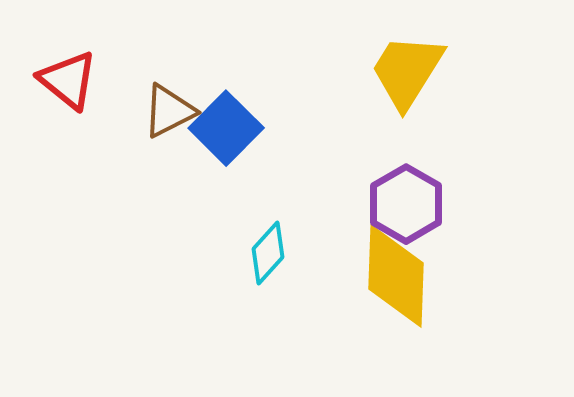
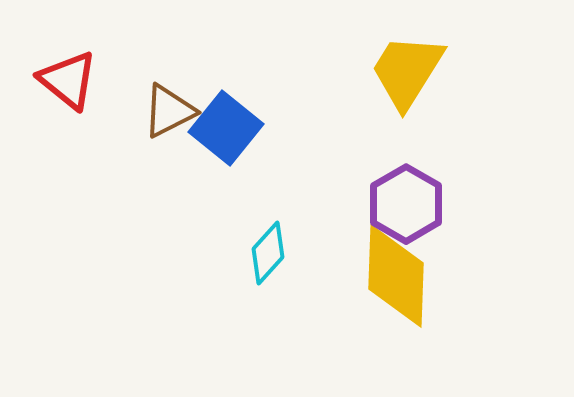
blue square: rotated 6 degrees counterclockwise
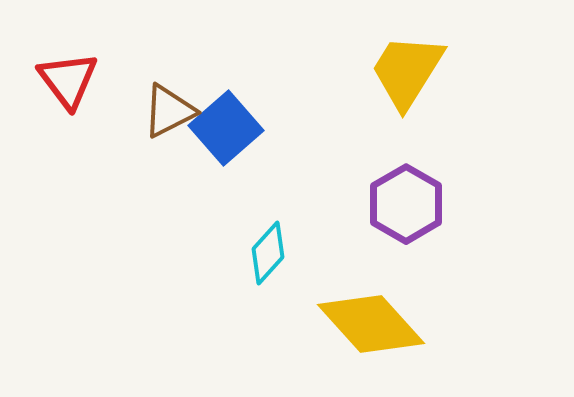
red triangle: rotated 14 degrees clockwise
blue square: rotated 10 degrees clockwise
yellow diamond: moved 25 px left, 48 px down; rotated 44 degrees counterclockwise
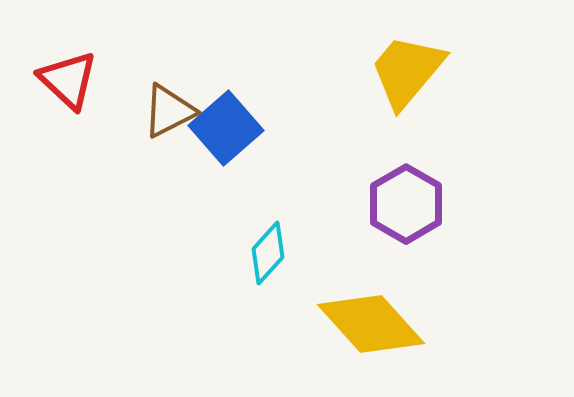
yellow trapezoid: rotated 8 degrees clockwise
red triangle: rotated 10 degrees counterclockwise
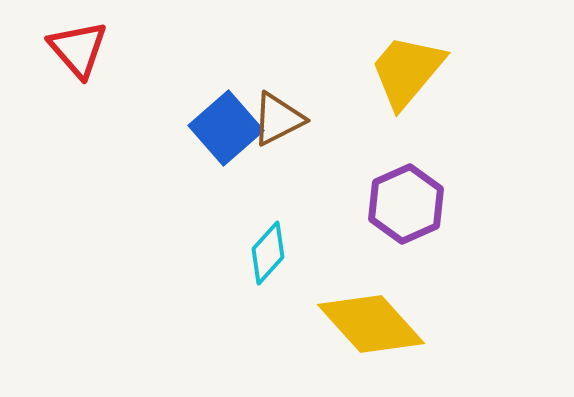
red triangle: moved 10 px right, 31 px up; rotated 6 degrees clockwise
brown triangle: moved 109 px right, 8 px down
purple hexagon: rotated 6 degrees clockwise
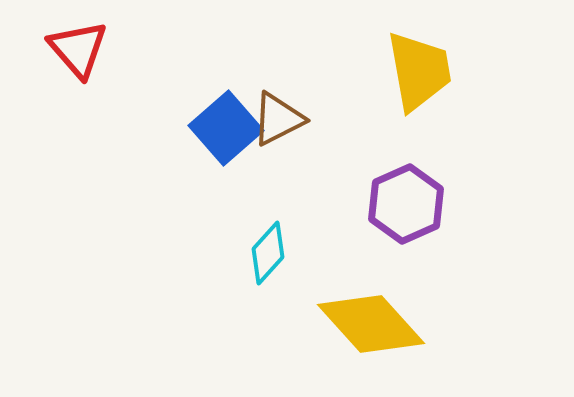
yellow trapezoid: moved 12 px right; rotated 130 degrees clockwise
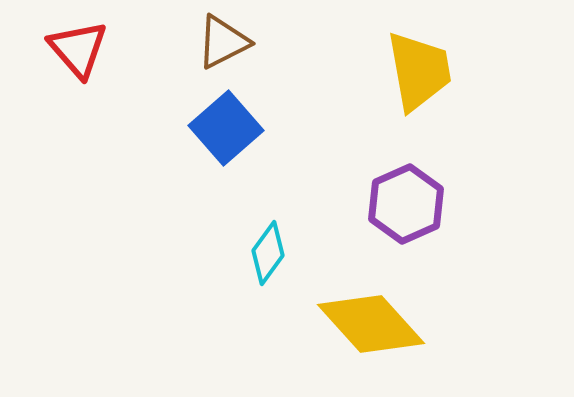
brown triangle: moved 55 px left, 77 px up
cyan diamond: rotated 6 degrees counterclockwise
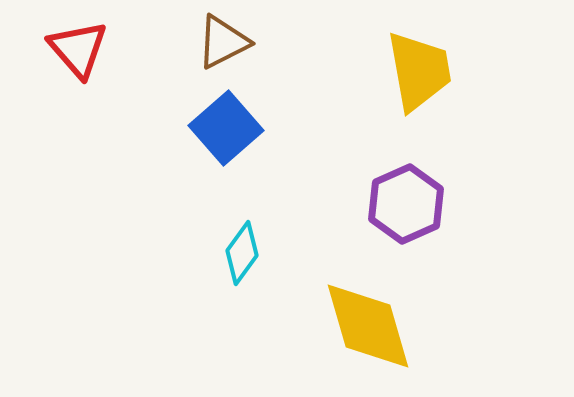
cyan diamond: moved 26 px left
yellow diamond: moved 3 px left, 2 px down; rotated 26 degrees clockwise
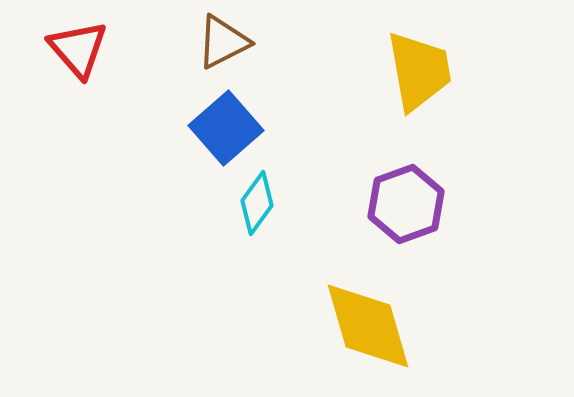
purple hexagon: rotated 4 degrees clockwise
cyan diamond: moved 15 px right, 50 px up
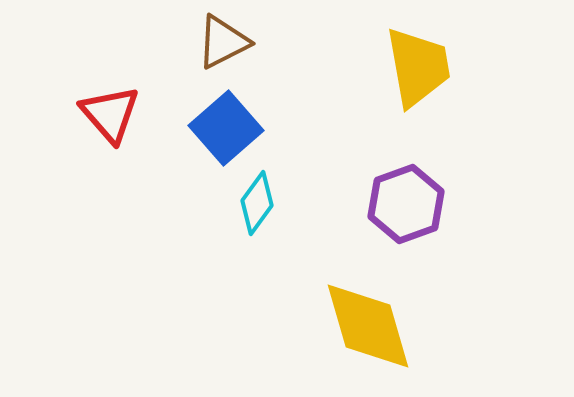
red triangle: moved 32 px right, 65 px down
yellow trapezoid: moved 1 px left, 4 px up
